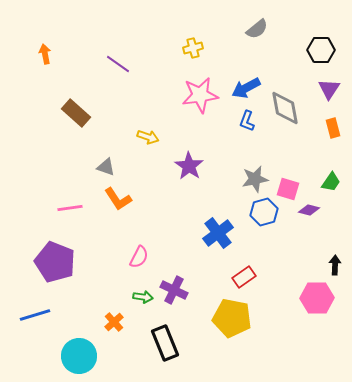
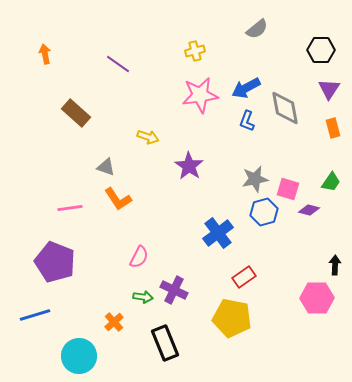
yellow cross: moved 2 px right, 3 px down
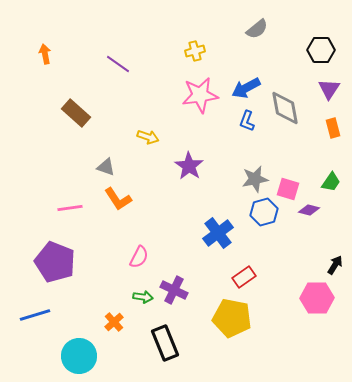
black arrow: rotated 30 degrees clockwise
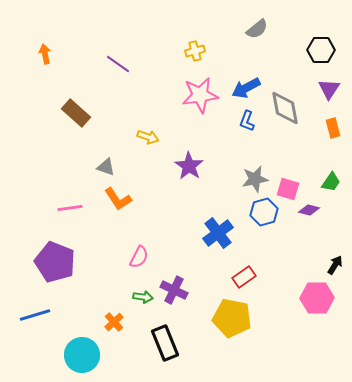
cyan circle: moved 3 px right, 1 px up
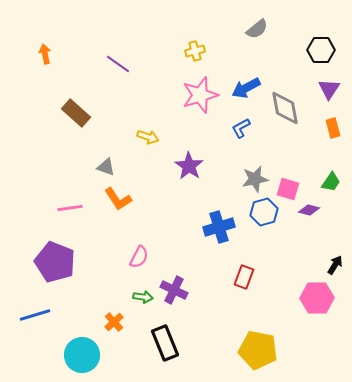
pink star: rotated 9 degrees counterclockwise
blue L-shape: moved 6 px left, 7 px down; rotated 40 degrees clockwise
blue cross: moved 1 px right, 6 px up; rotated 20 degrees clockwise
red rectangle: rotated 35 degrees counterclockwise
yellow pentagon: moved 26 px right, 32 px down
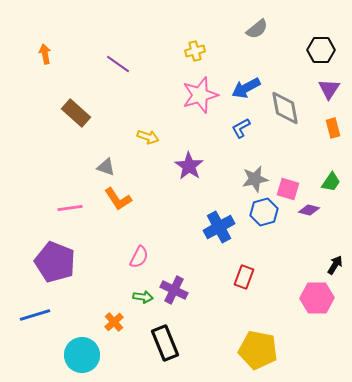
blue cross: rotated 12 degrees counterclockwise
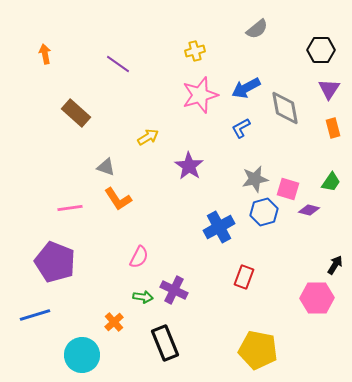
yellow arrow: rotated 50 degrees counterclockwise
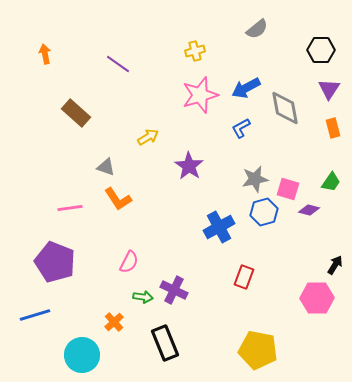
pink semicircle: moved 10 px left, 5 px down
